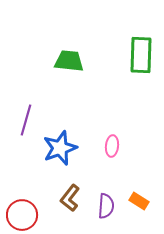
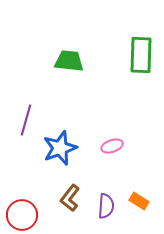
pink ellipse: rotated 65 degrees clockwise
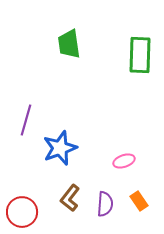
green rectangle: moved 1 px left
green trapezoid: moved 17 px up; rotated 104 degrees counterclockwise
pink ellipse: moved 12 px right, 15 px down
orange rectangle: rotated 24 degrees clockwise
purple semicircle: moved 1 px left, 2 px up
red circle: moved 3 px up
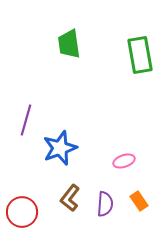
green rectangle: rotated 12 degrees counterclockwise
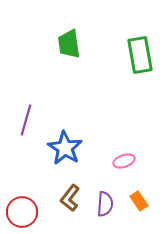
blue star: moved 5 px right; rotated 20 degrees counterclockwise
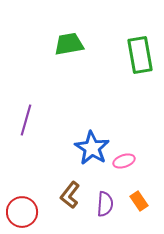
green trapezoid: rotated 88 degrees clockwise
blue star: moved 27 px right
brown L-shape: moved 3 px up
